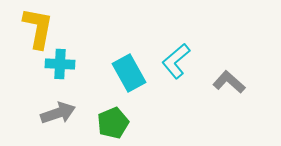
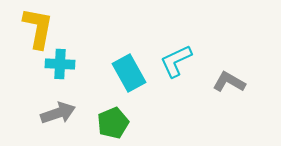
cyan L-shape: rotated 15 degrees clockwise
gray L-shape: rotated 12 degrees counterclockwise
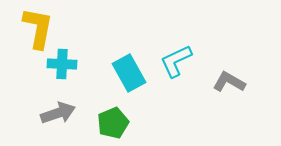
cyan cross: moved 2 px right
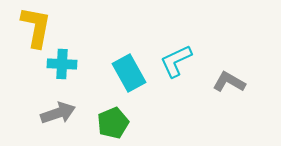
yellow L-shape: moved 2 px left, 1 px up
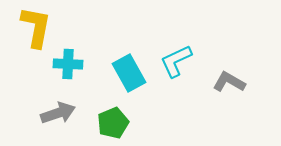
cyan cross: moved 6 px right
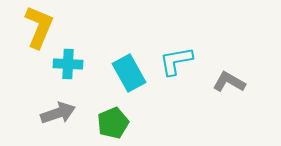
yellow L-shape: moved 3 px right; rotated 12 degrees clockwise
cyan L-shape: rotated 15 degrees clockwise
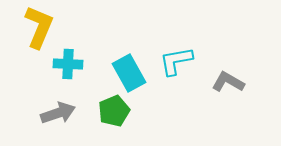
gray L-shape: moved 1 px left
green pentagon: moved 1 px right, 12 px up
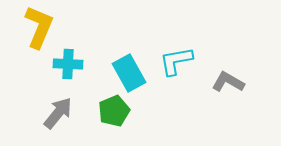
gray arrow: rotated 32 degrees counterclockwise
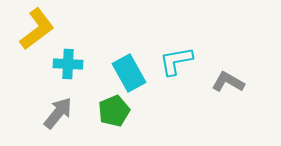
yellow L-shape: moved 2 px left, 2 px down; rotated 30 degrees clockwise
